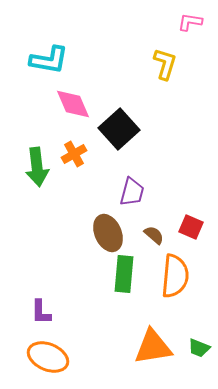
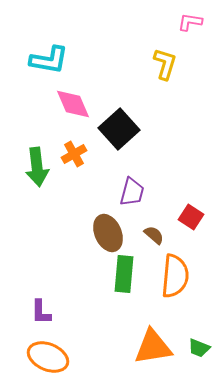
red square: moved 10 px up; rotated 10 degrees clockwise
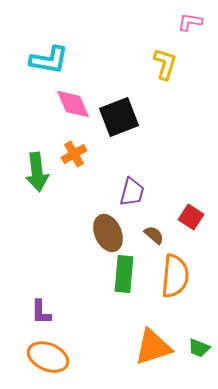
black square: moved 12 px up; rotated 21 degrees clockwise
green arrow: moved 5 px down
orange triangle: rotated 9 degrees counterclockwise
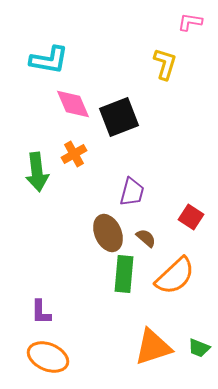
brown semicircle: moved 8 px left, 3 px down
orange semicircle: rotated 42 degrees clockwise
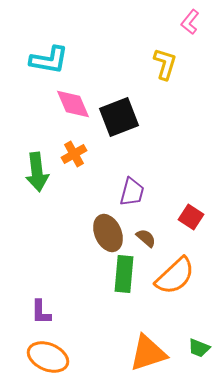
pink L-shape: rotated 60 degrees counterclockwise
orange triangle: moved 5 px left, 6 px down
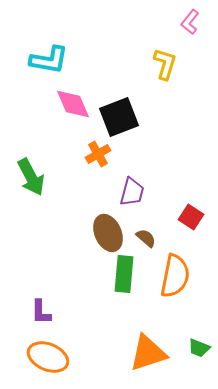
orange cross: moved 24 px right
green arrow: moved 6 px left, 5 px down; rotated 21 degrees counterclockwise
orange semicircle: rotated 36 degrees counterclockwise
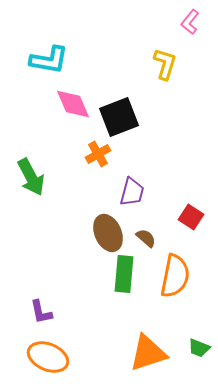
purple L-shape: rotated 12 degrees counterclockwise
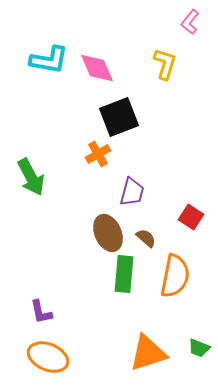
pink diamond: moved 24 px right, 36 px up
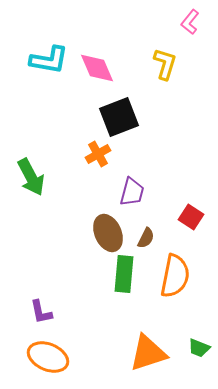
brown semicircle: rotated 75 degrees clockwise
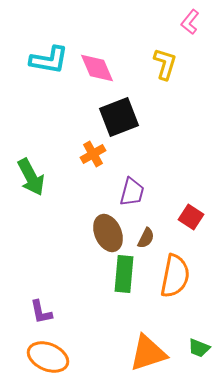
orange cross: moved 5 px left
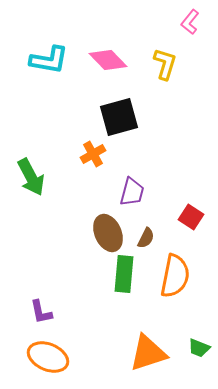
pink diamond: moved 11 px right, 8 px up; rotated 21 degrees counterclockwise
black square: rotated 6 degrees clockwise
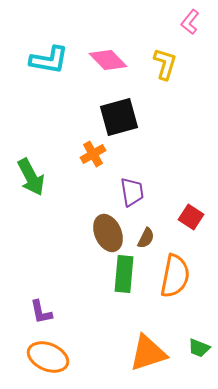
purple trapezoid: rotated 24 degrees counterclockwise
